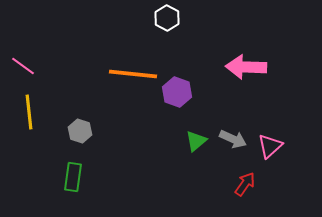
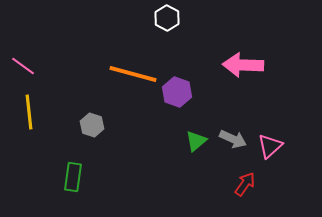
pink arrow: moved 3 px left, 2 px up
orange line: rotated 9 degrees clockwise
gray hexagon: moved 12 px right, 6 px up
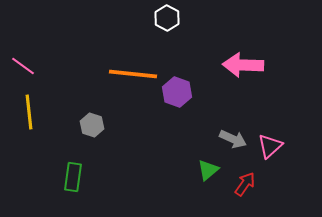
orange line: rotated 9 degrees counterclockwise
green triangle: moved 12 px right, 29 px down
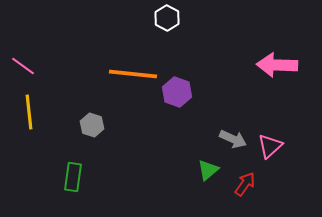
pink arrow: moved 34 px right
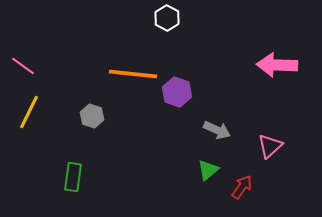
yellow line: rotated 32 degrees clockwise
gray hexagon: moved 9 px up
gray arrow: moved 16 px left, 9 px up
red arrow: moved 3 px left, 3 px down
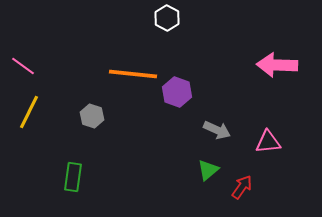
pink triangle: moved 2 px left, 4 px up; rotated 36 degrees clockwise
